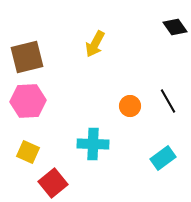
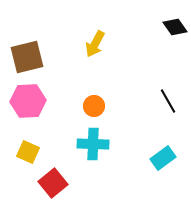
orange circle: moved 36 px left
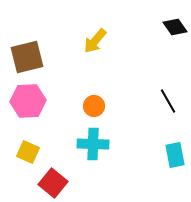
yellow arrow: moved 3 px up; rotated 12 degrees clockwise
cyan rectangle: moved 12 px right, 3 px up; rotated 65 degrees counterclockwise
red square: rotated 12 degrees counterclockwise
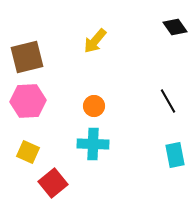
red square: rotated 12 degrees clockwise
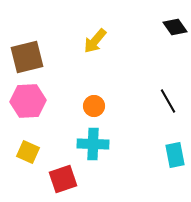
red square: moved 10 px right, 4 px up; rotated 20 degrees clockwise
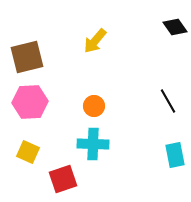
pink hexagon: moved 2 px right, 1 px down
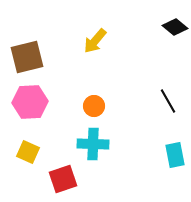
black diamond: rotated 15 degrees counterclockwise
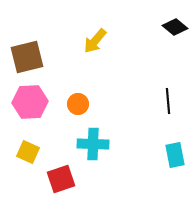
black line: rotated 25 degrees clockwise
orange circle: moved 16 px left, 2 px up
red square: moved 2 px left
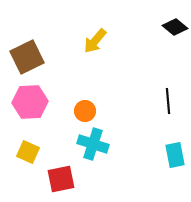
brown square: rotated 12 degrees counterclockwise
orange circle: moved 7 px right, 7 px down
cyan cross: rotated 16 degrees clockwise
red square: rotated 8 degrees clockwise
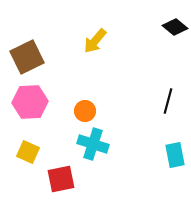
black line: rotated 20 degrees clockwise
